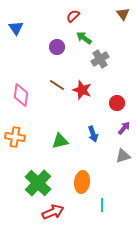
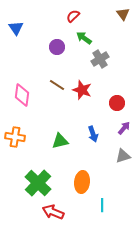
pink diamond: moved 1 px right
red arrow: rotated 135 degrees counterclockwise
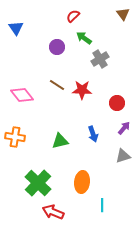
red star: rotated 18 degrees counterclockwise
pink diamond: rotated 45 degrees counterclockwise
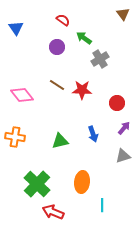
red semicircle: moved 10 px left, 4 px down; rotated 80 degrees clockwise
green cross: moved 1 px left, 1 px down
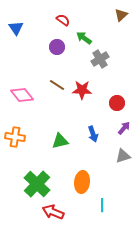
brown triangle: moved 2 px left, 1 px down; rotated 24 degrees clockwise
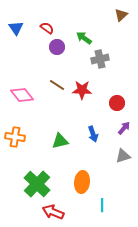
red semicircle: moved 16 px left, 8 px down
gray cross: rotated 18 degrees clockwise
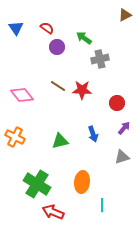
brown triangle: moved 4 px right; rotated 16 degrees clockwise
brown line: moved 1 px right, 1 px down
orange cross: rotated 18 degrees clockwise
gray triangle: moved 1 px left, 1 px down
green cross: rotated 12 degrees counterclockwise
